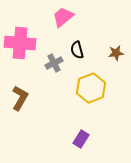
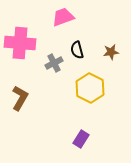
pink trapezoid: rotated 20 degrees clockwise
brown star: moved 5 px left, 1 px up
yellow hexagon: moved 1 px left; rotated 12 degrees counterclockwise
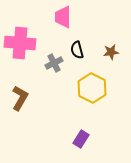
pink trapezoid: rotated 70 degrees counterclockwise
yellow hexagon: moved 2 px right
